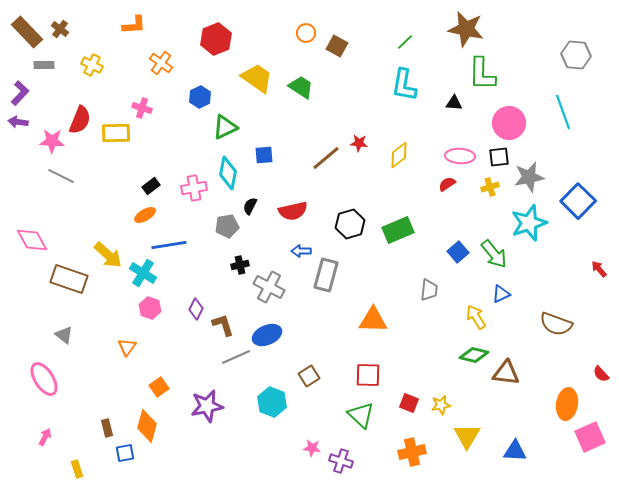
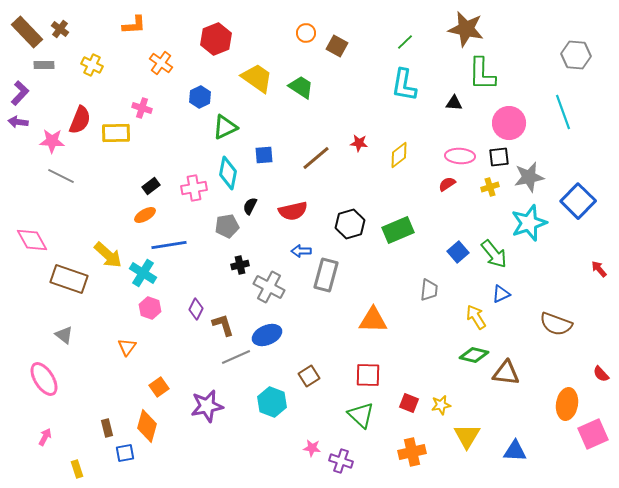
brown line at (326, 158): moved 10 px left
pink square at (590, 437): moved 3 px right, 3 px up
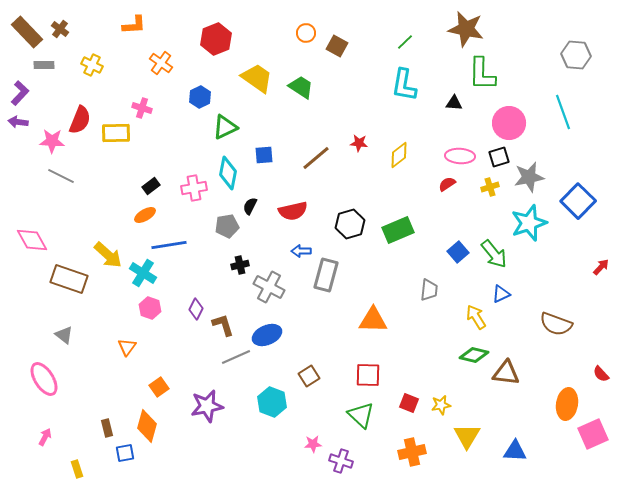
black square at (499, 157): rotated 10 degrees counterclockwise
red arrow at (599, 269): moved 2 px right, 2 px up; rotated 84 degrees clockwise
pink star at (312, 448): moved 1 px right, 4 px up; rotated 12 degrees counterclockwise
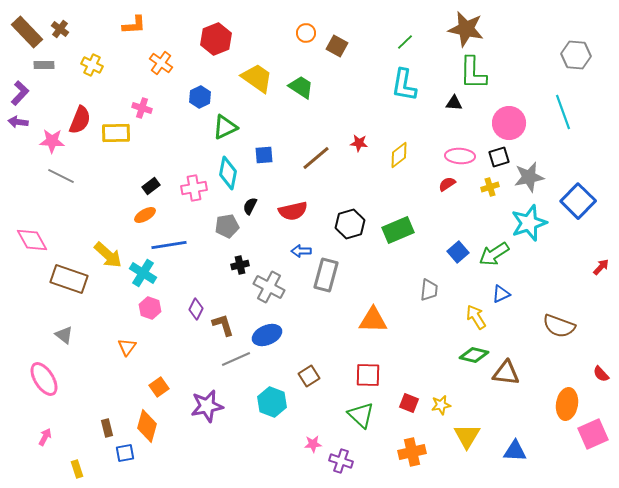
green L-shape at (482, 74): moved 9 px left, 1 px up
green arrow at (494, 254): rotated 96 degrees clockwise
brown semicircle at (556, 324): moved 3 px right, 2 px down
gray line at (236, 357): moved 2 px down
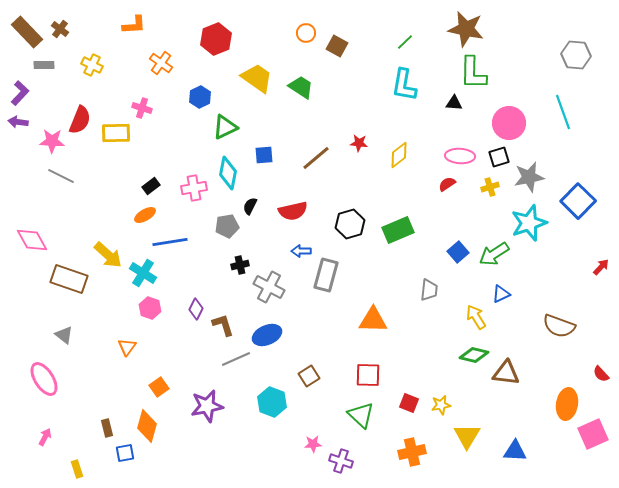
blue line at (169, 245): moved 1 px right, 3 px up
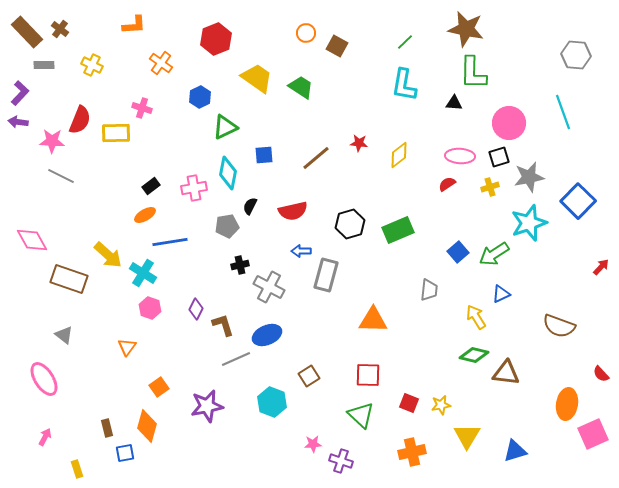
blue triangle at (515, 451): rotated 20 degrees counterclockwise
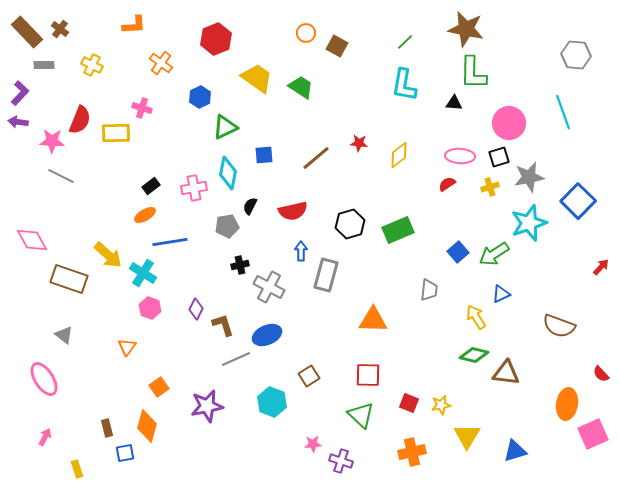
blue arrow at (301, 251): rotated 90 degrees clockwise
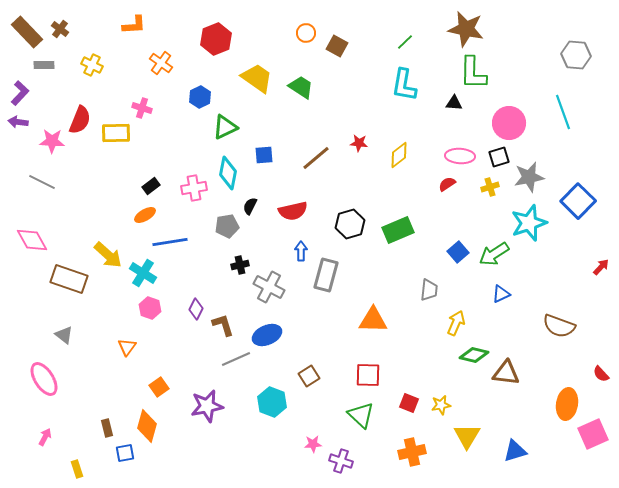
gray line at (61, 176): moved 19 px left, 6 px down
yellow arrow at (476, 317): moved 20 px left, 6 px down; rotated 55 degrees clockwise
